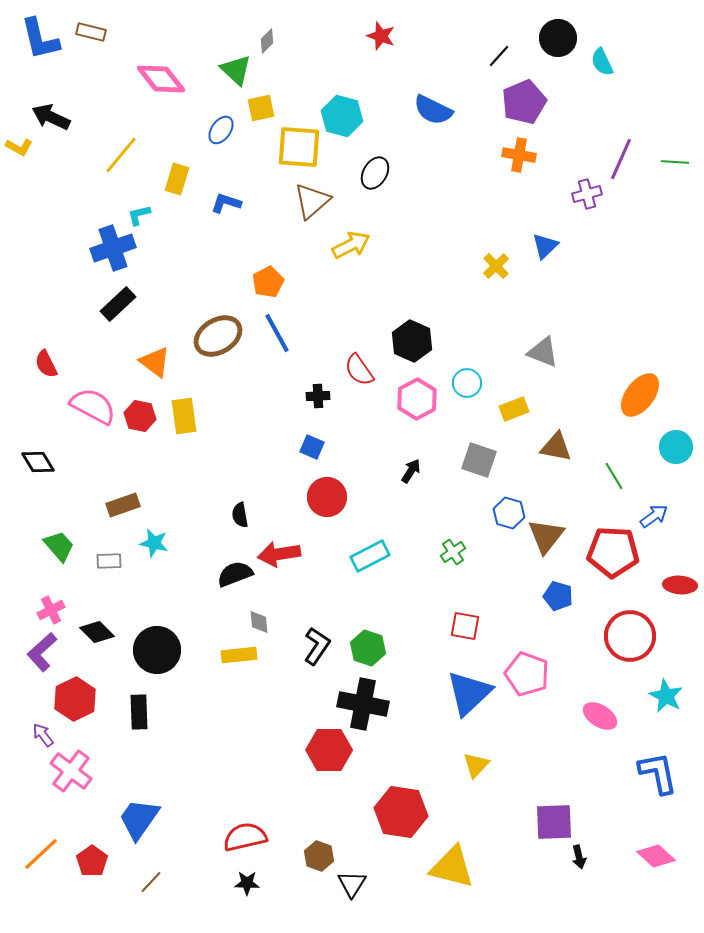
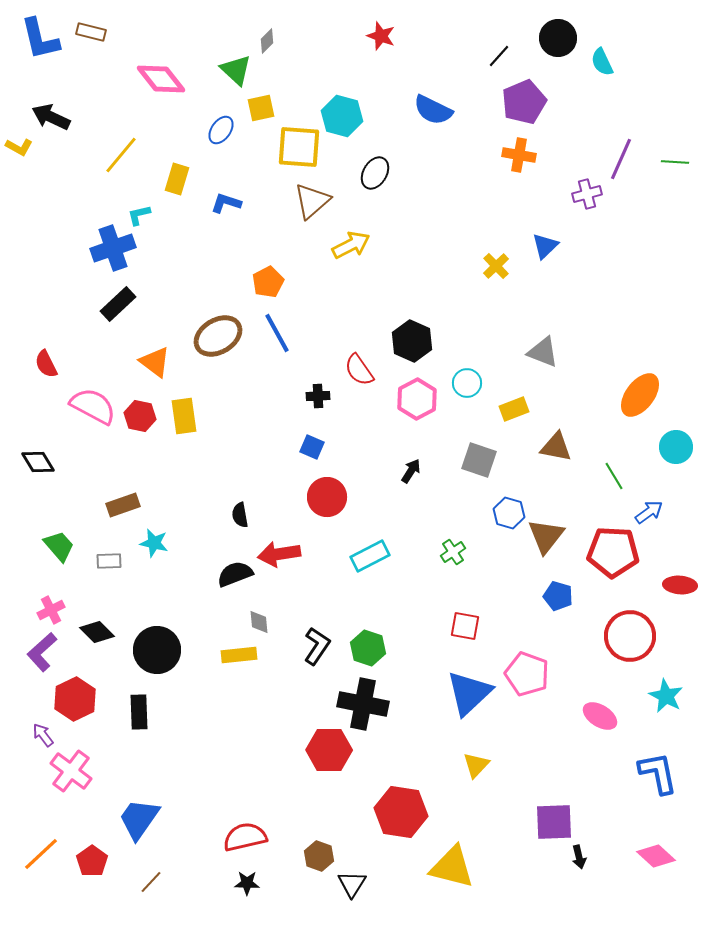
blue arrow at (654, 516): moved 5 px left, 4 px up
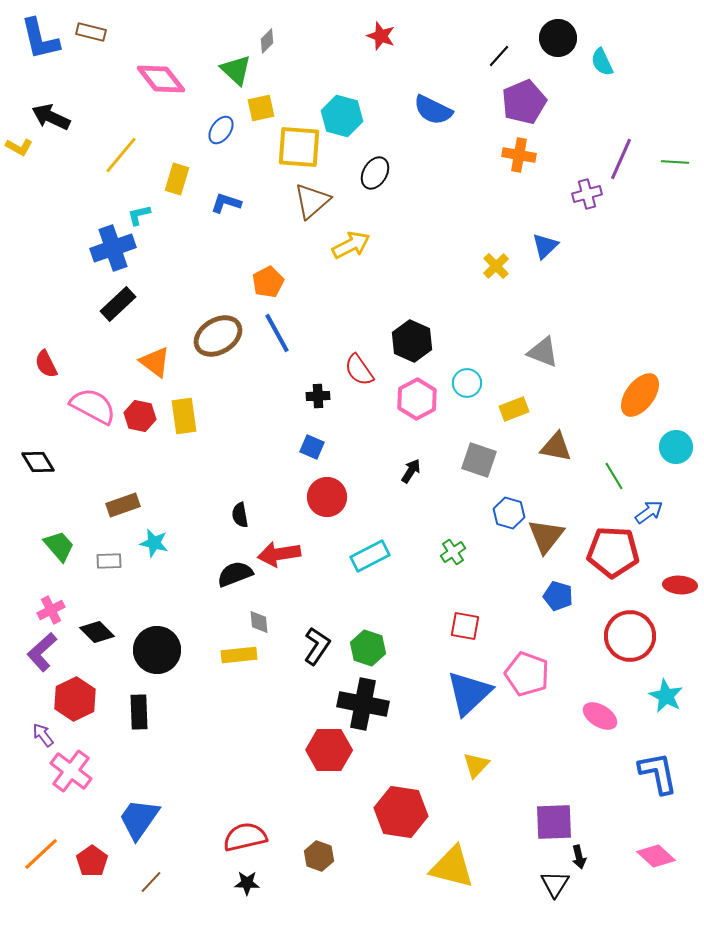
black triangle at (352, 884): moved 203 px right
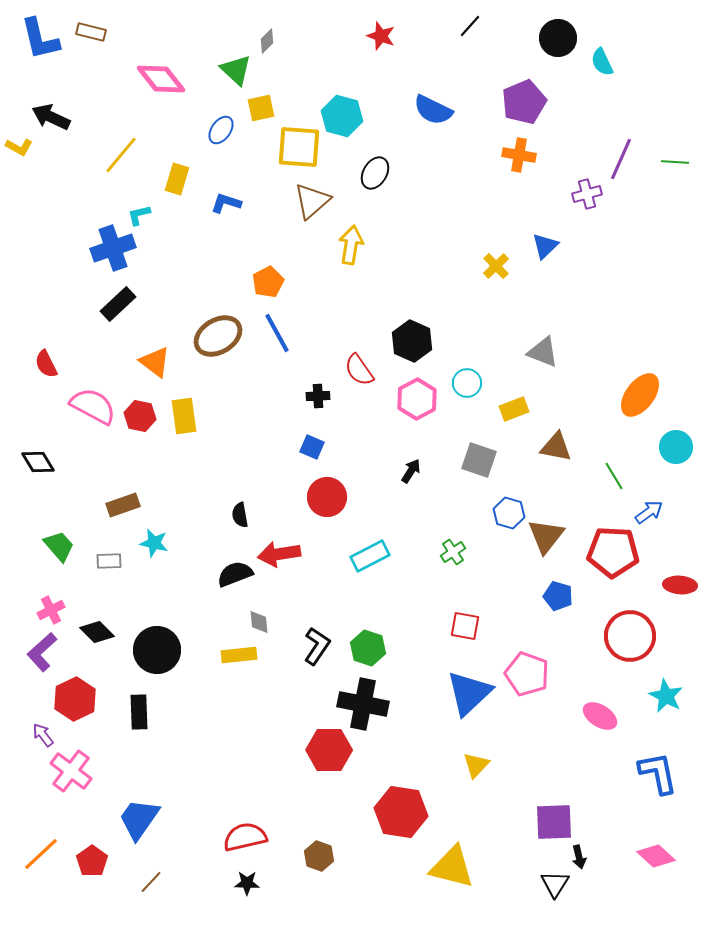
black line at (499, 56): moved 29 px left, 30 px up
yellow arrow at (351, 245): rotated 54 degrees counterclockwise
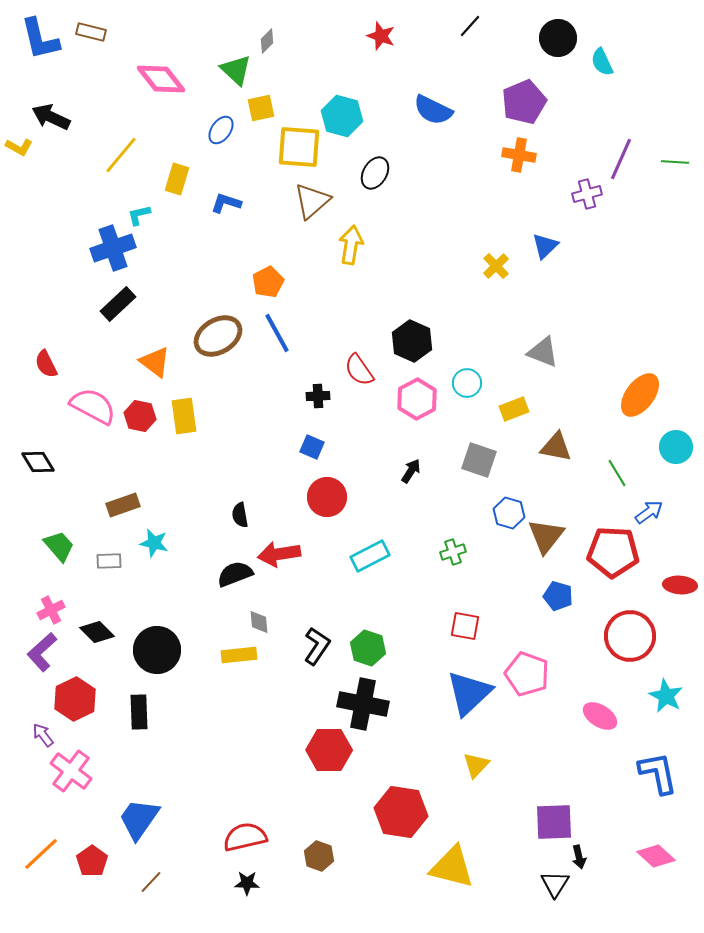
green line at (614, 476): moved 3 px right, 3 px up
green cross at (453, 552): rotated 15 degrees clockwise
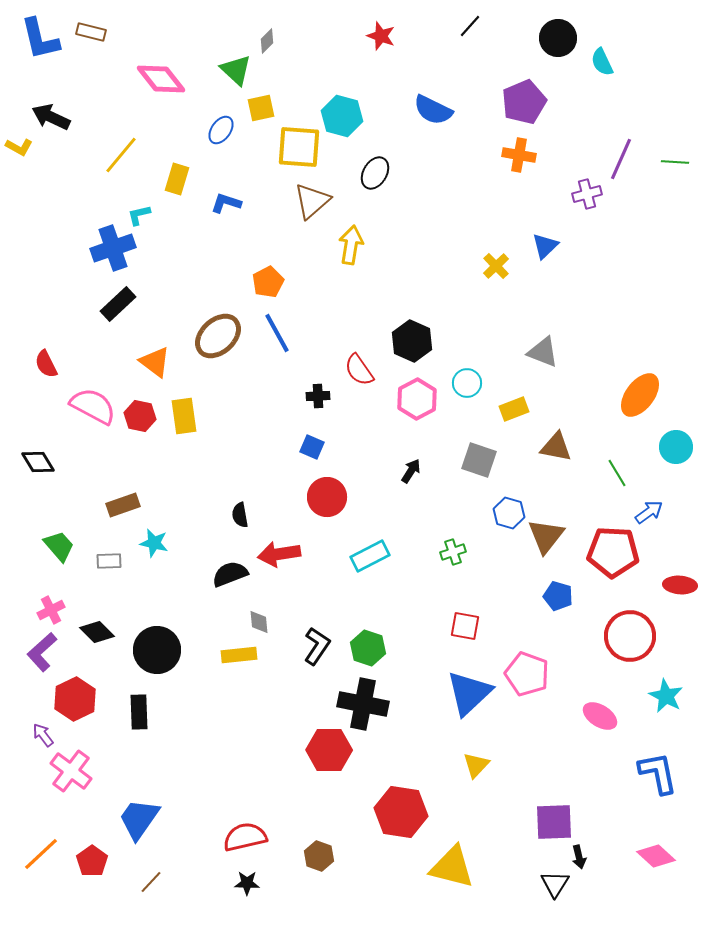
brown ellipse at (218, 336): rotated 12 degrees counterclockwise
black semicircle at (235, 574): moved 5 px left
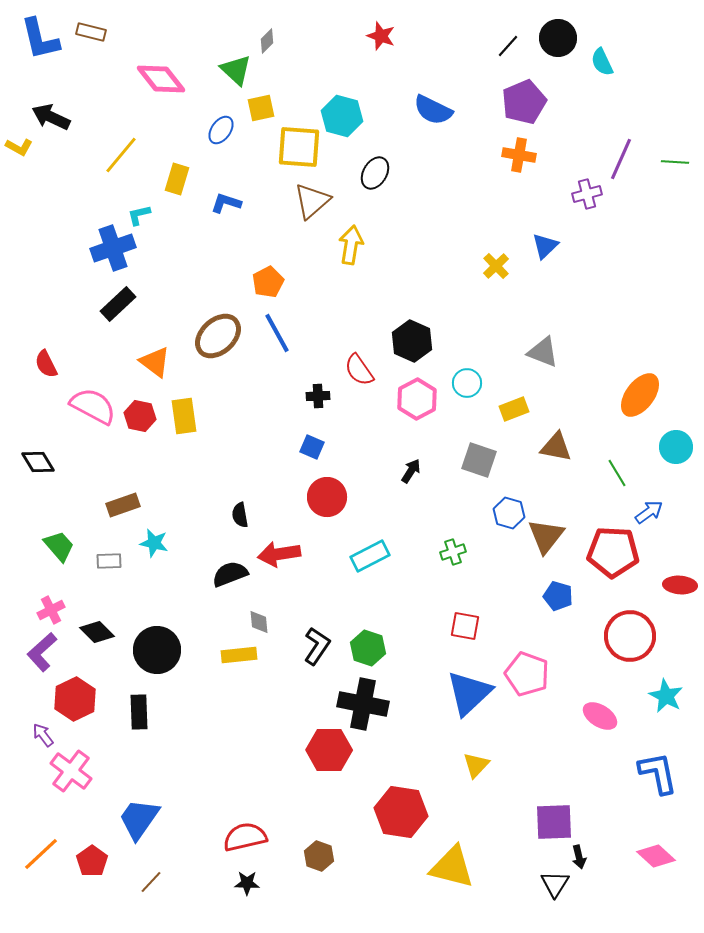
black line at (470, 26): moved 38 px right, 20 px down
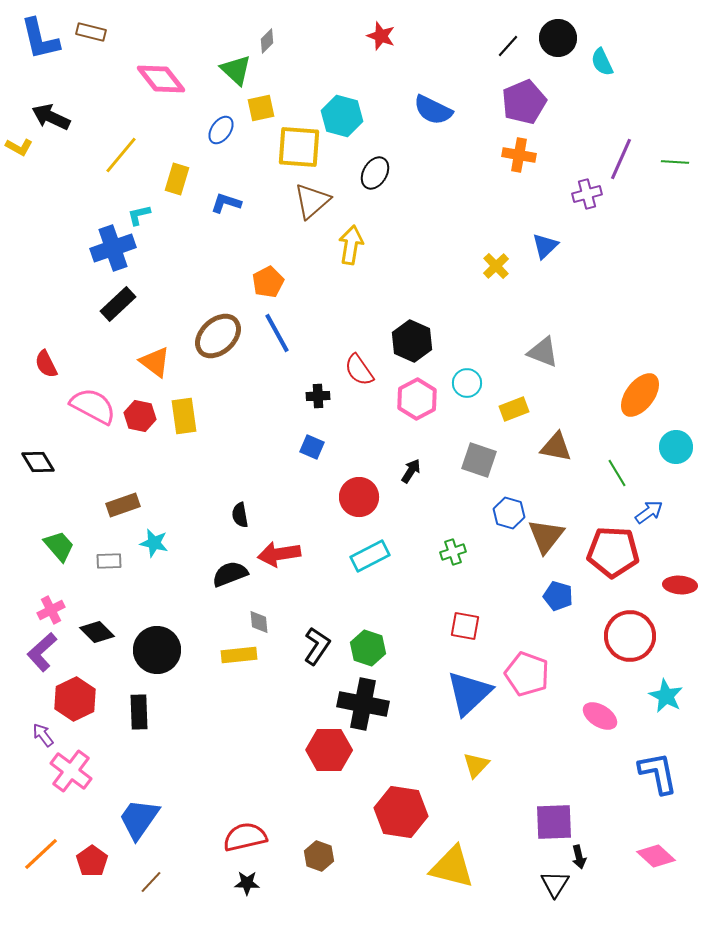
red circle at (327, 497): moved 32 px right
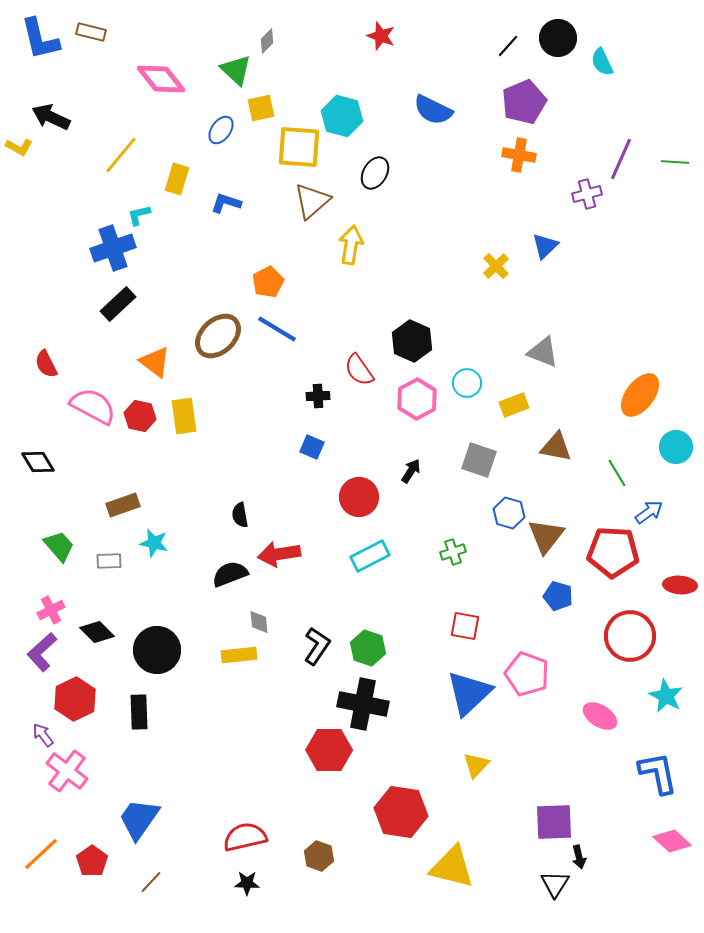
blue line at (277, 333): moved 4 px up; rotated 30 degrees counterclockwise
yellow rectangle at (514, 409): moved 4 px up
pink cross at (71, 771): moved 4 px left
pink diamond at (656, 856): moved 16 px right, 15 px up
